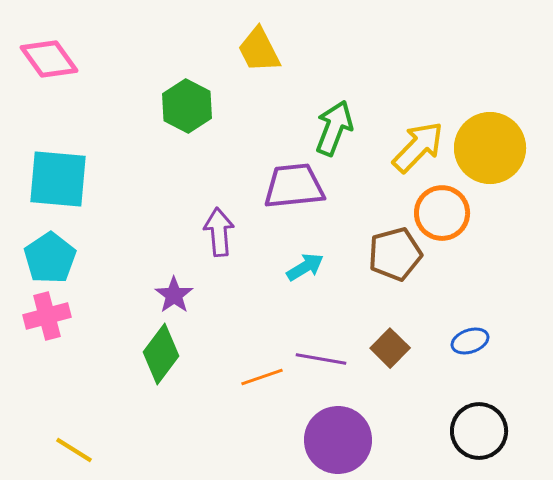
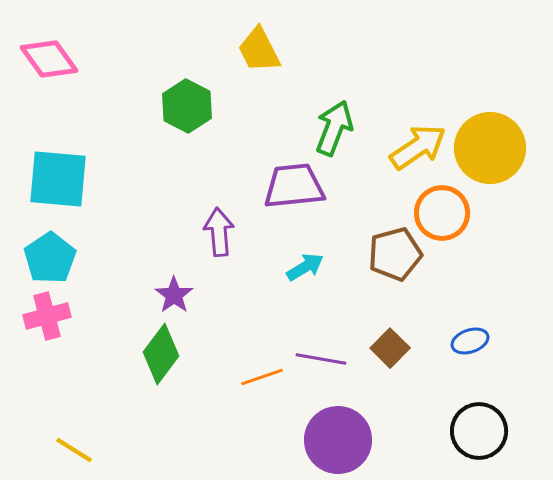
yellow arrow: rotated 12 degrees clockwise
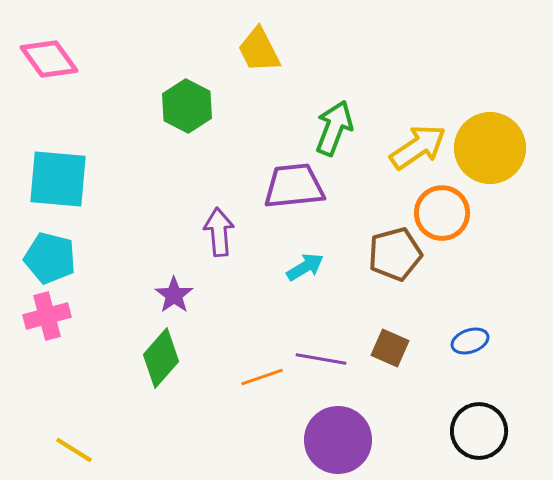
cyan pentagon: rotated 24 degrees counterclockwise
brown square: rotated 21 degrees counterclockwise
green diamond: moved 4 px down; rotated 4 degrees clockwise
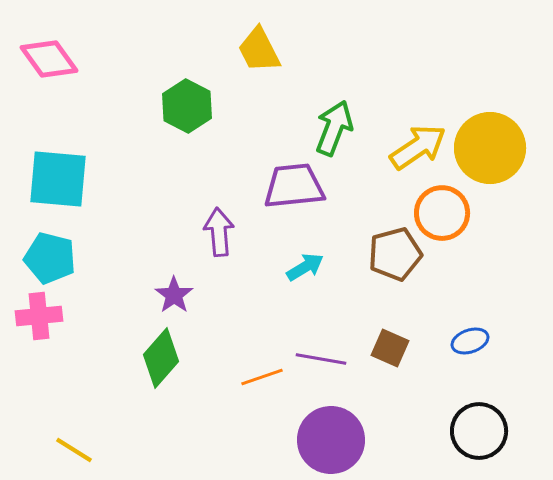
pink cross: moved 8 px left; rotated 9 degrees clockwise
purple circle: moved 7 px left
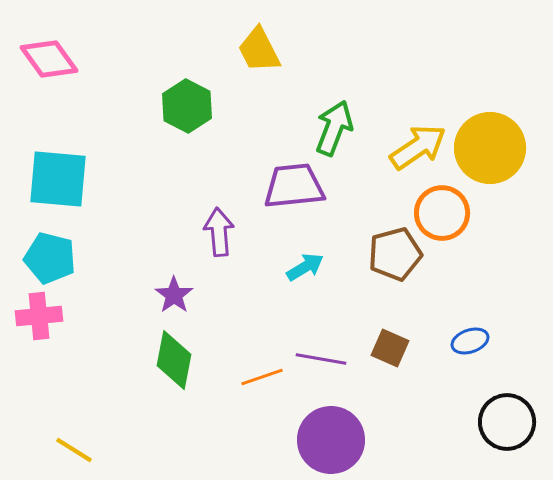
green diamond: moved 13 px right, 2 px down; rotated 30 degrees counterclockwise
black circle: moved 28 px right, 9 px up
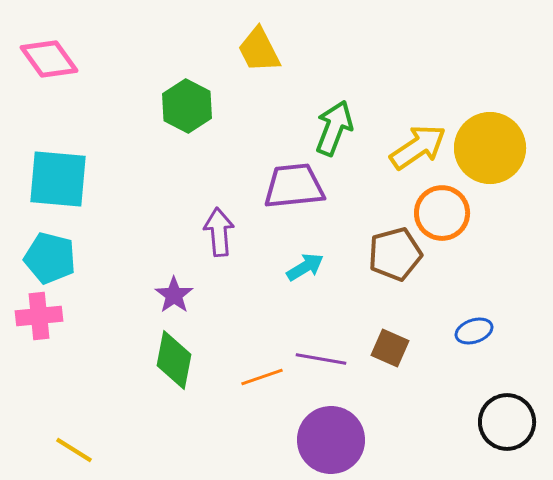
blue ellipse: moved 4 px right, 10 px up
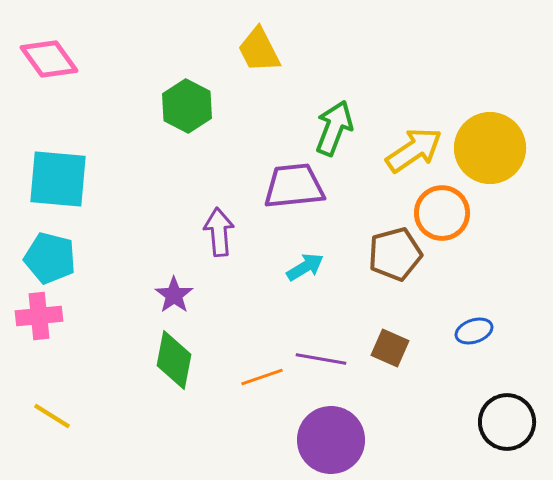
yellow arrow: moved 4 px left, 3 px down
yellow line: moved 22 px left, 34 px up
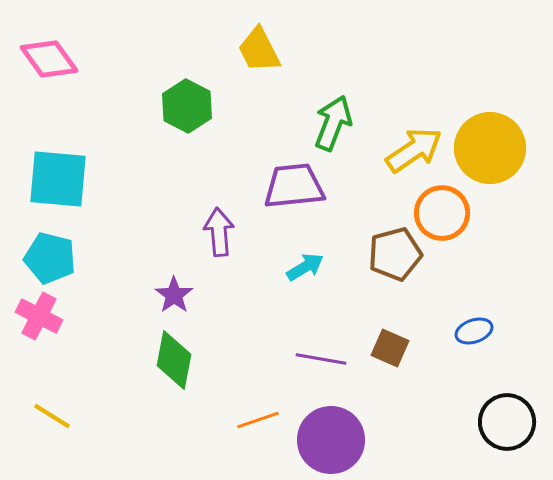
green arrow: moved 1 px left, 5 px up
pink cross: rotated 33 degrees clockwise
orange line: moved 4 px left, 43 px down
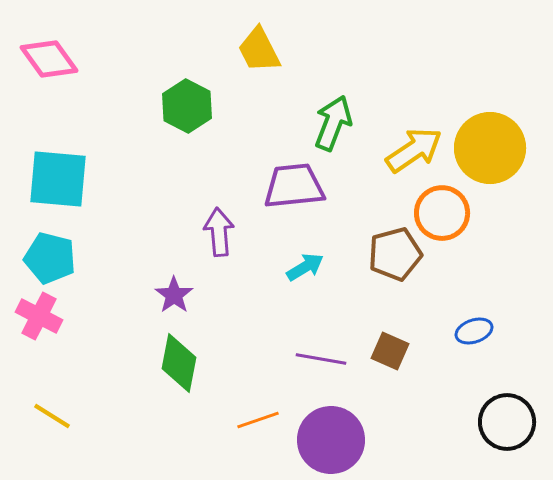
brown square: moved 3 px down
green diamond: moved 5 px right, 3 px down
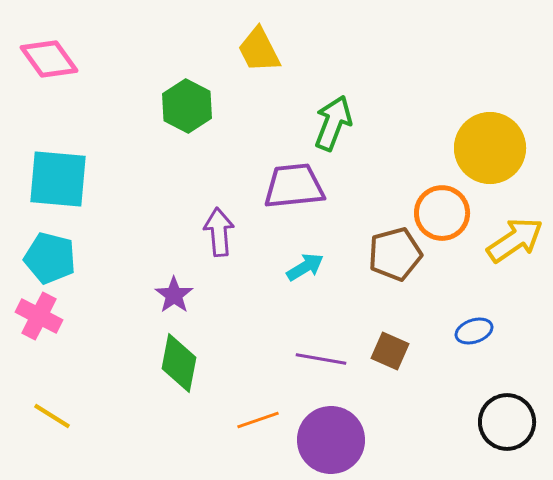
yellow arrow: moved 101 px right, 90 px down
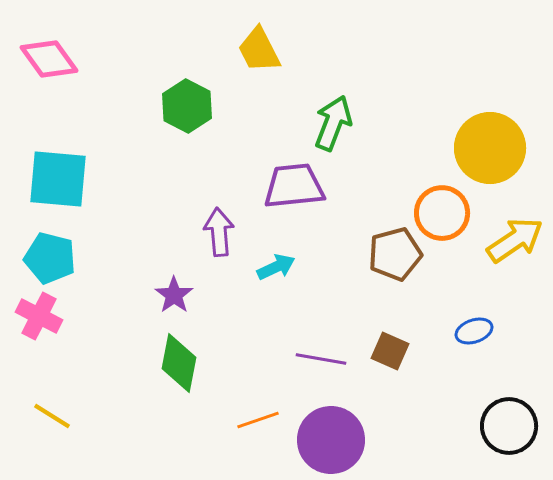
cyan arrow: moved 29 px left; rotated 6 degrees clockwise
black circle: moved 2 px right, 4 px down
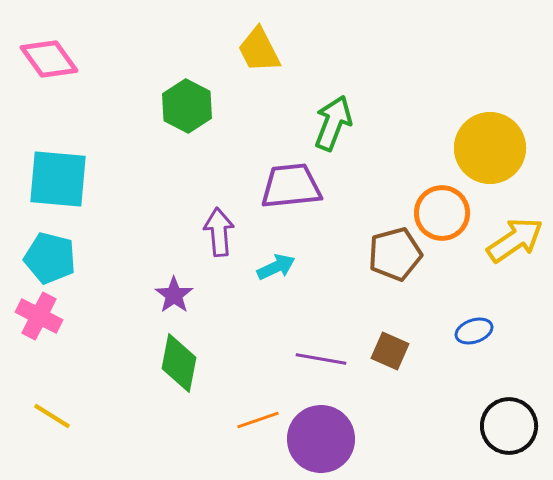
purple trapezoid: moved 3 px left
purple circle: moved 10 px left, 1 px up
